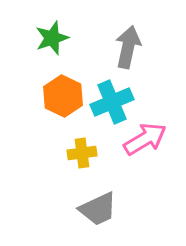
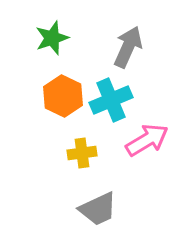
gray arrow: rotated 12 degrees clockwise
cyan cross: moved 1 px left, 2 px up
pink arrow: moved 2 px right, 1 px down
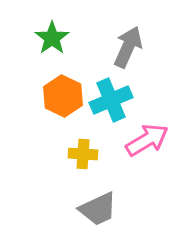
green star: rotated 16 degrees counterclockwise
yellow cross: moved 1 px right, 1 px down; rotated 12 degrees clockwise
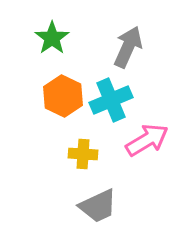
gray trapezoid: moved 3 px up
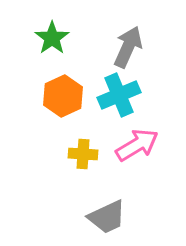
orange hexagon: rotated 9 degrees clockwise
cyan cross: moved 8 px right, 5 px up
pink arrow: moved 10 px left, 5 px down
gray trapezoid: moved 9 px right, 11 px down
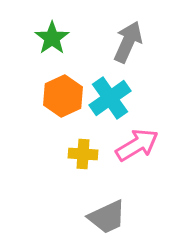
gray arrow: moved 5 px up
cyan cross: moved 9 px left, 3 px down; rotated 12 degrees counterclockwise
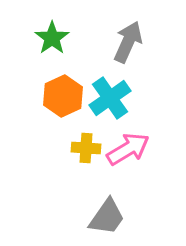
pink arrow: moved 9 px left, 4 px down
yellow cross: moved 3 px right, 6 px up
gray trapezoid: rotated 30 degrees counterclockwise
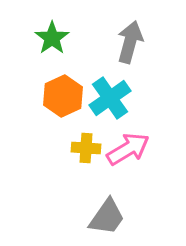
gray arrow: moved 2 px right; rotated 9 degrees counterclockwise
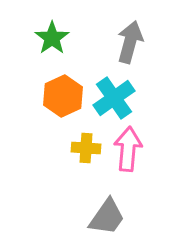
cyan cross: moved 4 px right
pink arrow: rotated 54 degrees counterclockwise
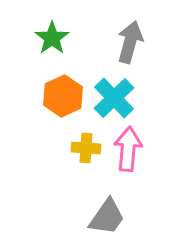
cyan cross: rotated 9 degrees counterclockwise
